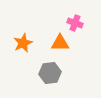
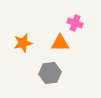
orange star: rotated 12 degrees clockwise
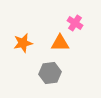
pink cross: rotated 14 degrees clockwise
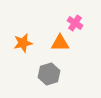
gray hexagon: moved 1 px left, 1 px down; rotated 10 degrees counterclockwise
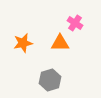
gray hexagon: moved 1 px right, 6 px down
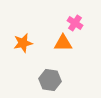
orange triangle: moved 3 px right
gray hexagon: rotated 25 degrees clockwise
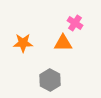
orange star: rotated 12 degrees clockwise
gray hexagon: rotated 20 degrees clockwise
